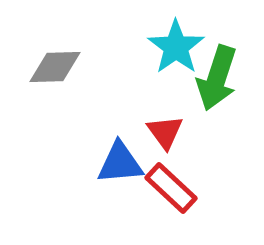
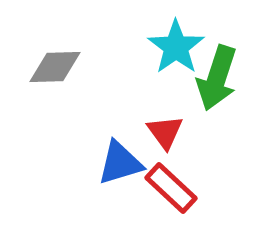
blue triangle: rotated 12 degrees counterclockwise
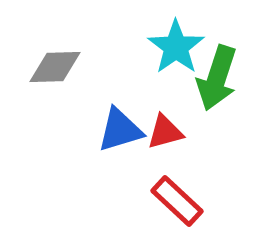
red triangle: rotated 51 degrees clockwise
blue triangle: moved 33 px up
red rectangle: moved 6 px right, 13 px down
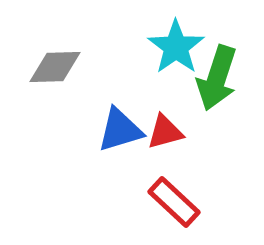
red rectangle: moved 3 px left, 1 px down
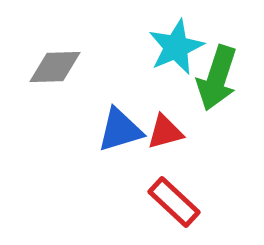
cyan star: rotated 12 degrees clockwise
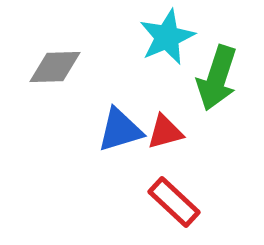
cyan star: moved 9 px left, 10 px up
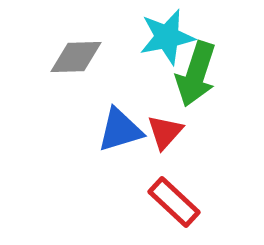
cyan star: rotated 12 degrees clockwise
gray diamond: moved 21 px right, 10 px up
green arrow: moved 21 px left, 4 px up
red triangle: rotated 33 degrees counterclockwise
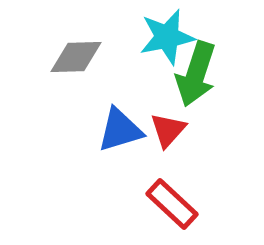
red triangle: moved 3 px right, 2 px up
red rectangle: moved 2 px left, 2 px down
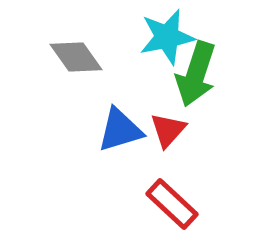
gray diamond: rotated 56 degrees clockwise
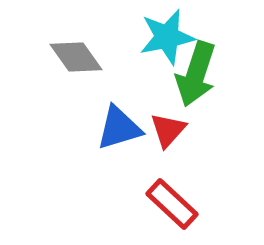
blue triangle: moved 1 px left, 2 px up
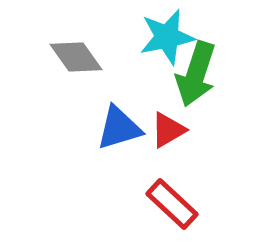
red triangle: rotated 18 degrees clockwise
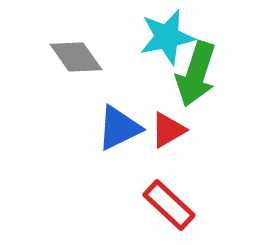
blue triangle: rotated 9 degrees counterclockwise
red rectangle: moved 3 px left, 1 px down
